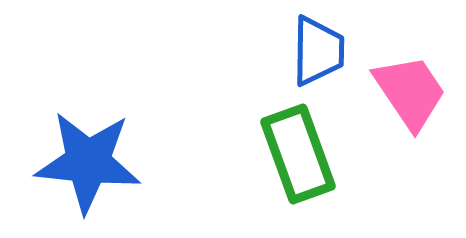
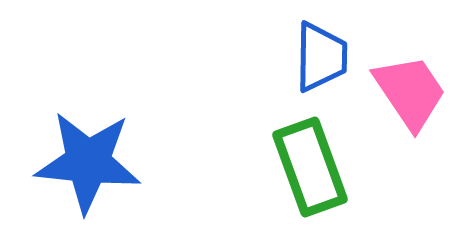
blue trapezoid: moved 3 px right, 6 px down
green rectangle: moved 12 px right, 13 px down
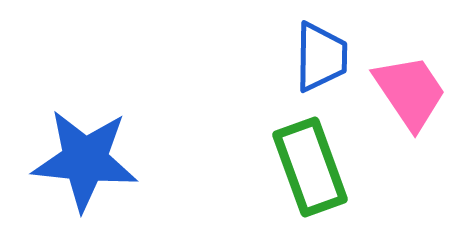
blue star: moved 3 px left, 2 px up
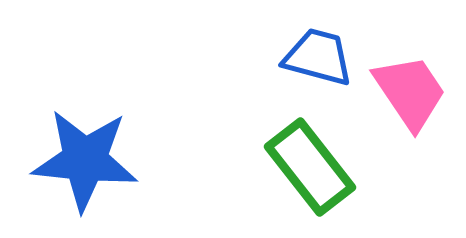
blue trapezoid: moved 3 px left; rotated 76 degrees counterclockwise
green rectangle: rotated 18 degrees counterclockwise
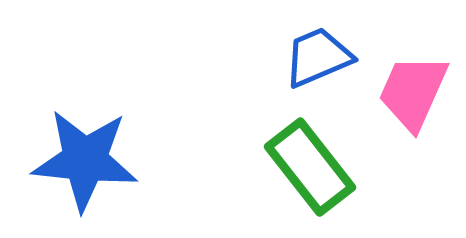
blue trapezoid: rotated 38 degrees counterclockwise
pink trapezoid: moved 3 px right; rotated 122 degrees counterclockwise
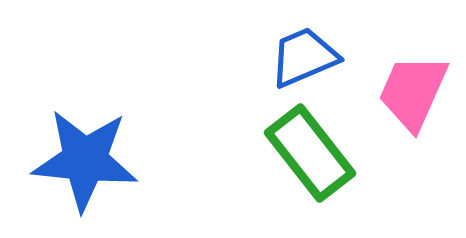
blue trapezoid: moved 14 px left
green rectangle: moved 14 px up
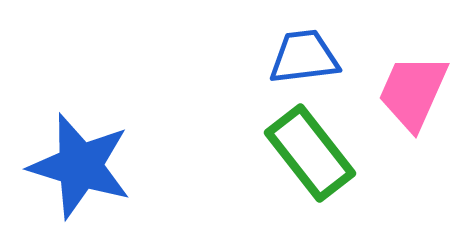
blue trapezoid: rotated 16 degrees clockwise
blue star: moved 5 px left, 6 px down; rotated 11 degrees clockwise
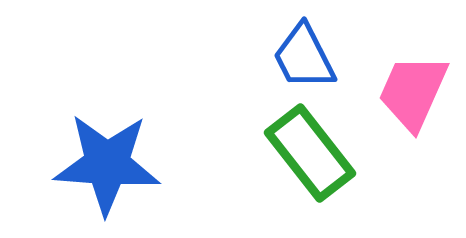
blue trapezoid: rotated 110 degrees counterclockwise
blue star: moved 27 px right, 2 px up; rotated 13 degrees counterclockwise
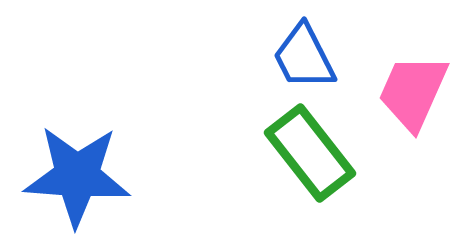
blue star: moved 30 px left, 12 px down
